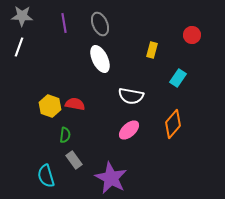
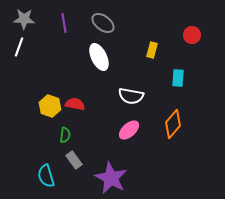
gray star: moved 2 px right, 3 px down
gray ellipse: moved 3 px right, 1 px up; rotated 30 degrees counterclockwise
white ellipse: moved 1 px left, 2 px up
cyan rectangle: rotated 30 degrees counterclockwise
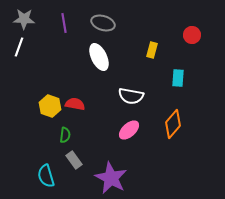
gray ellipse: rotated 20 degrees counterclockwise
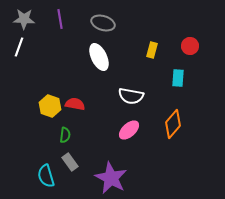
purple line: moved 4 px left, 4 px up
red circle: moved 2 px left, 11 px down
gray rectangle: moved 4 px left, 2 px down
